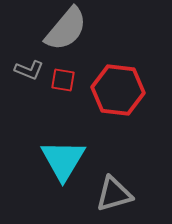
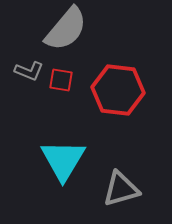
gray L-shape: moved 1 px down
red square: moved 2 px left
gray triangle: moved 7 px right, 5 px up
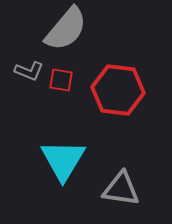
gray triangle: rotated 24 degrees clockwise
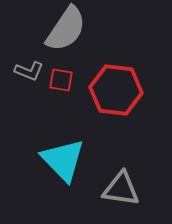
gray semicircle: rotated 6 degrees counterclockwise
red hexagon: moved 2 px left
cyan triangle: rotated 15 degrees counterclockwise
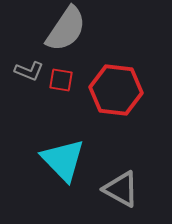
gray triangle: rotated 21 degrees clockwise
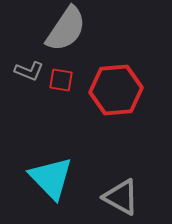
red hexagon: rotated 12 degrees counterclockwise
cyan triangle: moved 12 px left, 18 px down
gray triangle: moved 8 px down
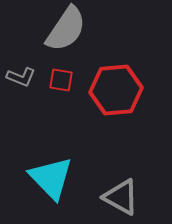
gray L-shape: moved 8 px left, 6 px down
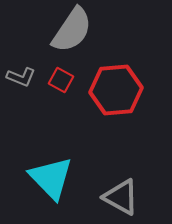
gray semicircle: moved 6 px right, 1 px down
red square: rotated 20 degrees clockwise
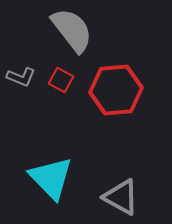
gray semicircle: rotated 72 degrees counterclockwise
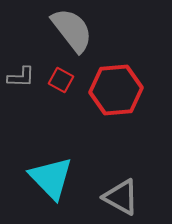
gray L-shape: rotated 20 degrees counterclockwise
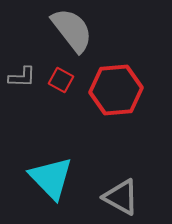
gray L-shape: moved 1 px right
